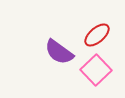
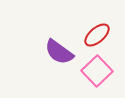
pink square: moved 1 px right, 1 px down
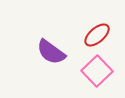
purple semicircle: moved 8 px left
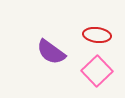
red ellipse: rotated 48 degrees clockwise
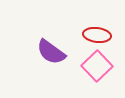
pink square: moved 5 px up
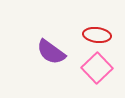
pink square: moved 2 px down
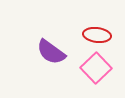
pink square: moved 1 px left
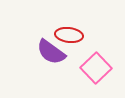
red ellipse: moved 28 px left
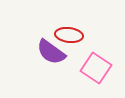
pink square: rotated 12 degrees counterclockwise
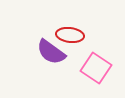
red ellipse: moved 1 px right
